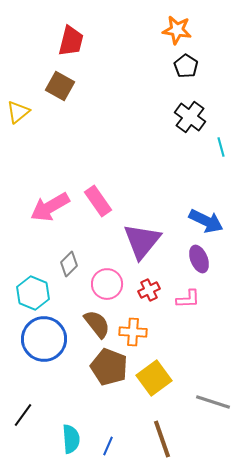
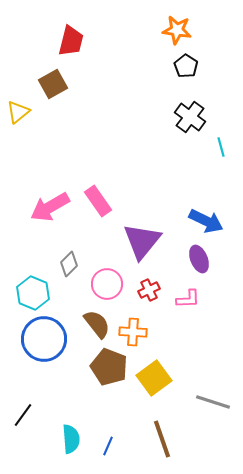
brown square: moved 7 px left, 2 px up; rotated 32 degrees clockwise
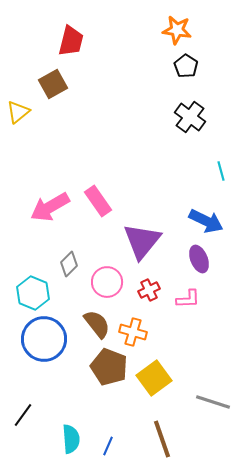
cyan line: moved 24 px down
pink circle: moved 2 px up
orange cross: rotated 12 degrees clockwise
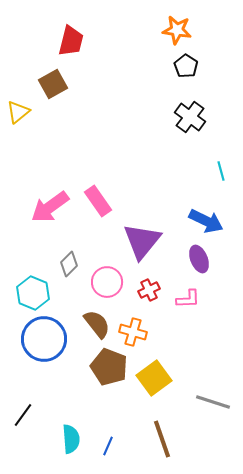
pink arrow: rotated 6 degrees counterclockwise
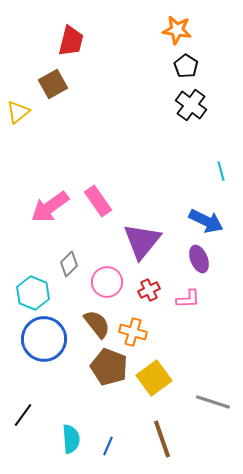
black cross: moved 1 px right, 12 px up
